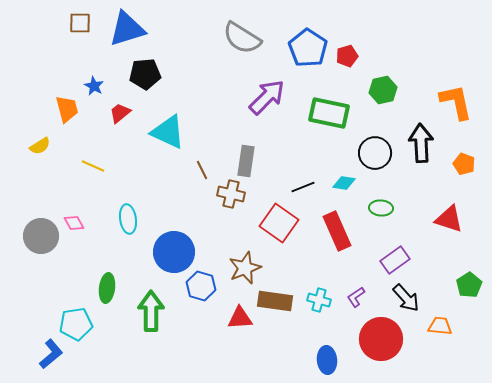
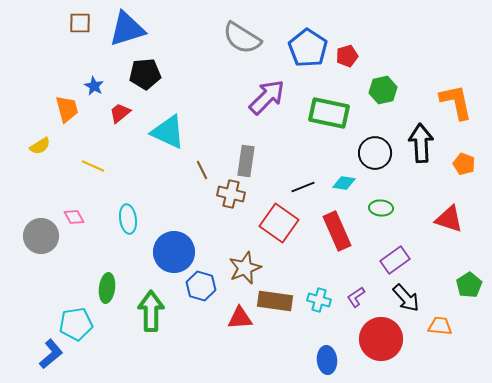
pink diamond at (74, 223): moved 6 px up
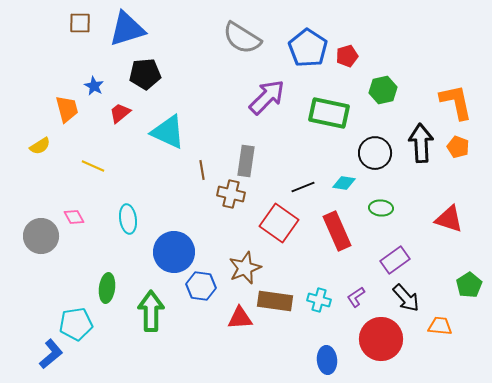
orange pentagon at (464, 164): moved 6 px left, 17 px up
brown line at (202, 170): rotated 18 degrees clockwise
blue hexagon at (201, 286): rotated 8 degrees counterclockwise
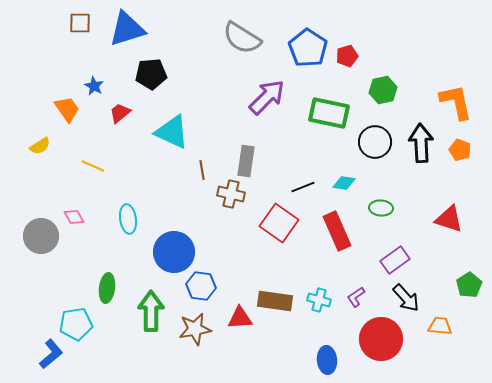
black pentagon at (145, 74): moved 6 px right
orange trapezoid at (67, 109): rotated 20 degrees counterclockwise
cyan triangle at (168, 132): moved 4 px right
orange pentagon at (458, 147): moved 2 px right, 3 px down
black circle at (375, 153): moved 11 px up
brown star at (245, 268): moved 50 px left, 61 px down; rotated 12 degrees clockwise
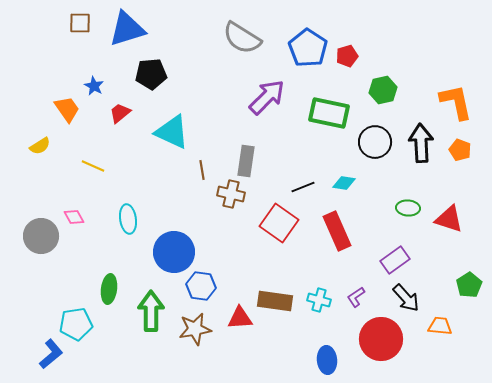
green ellipse at (381, 208): moved 27 px right
green ellipse at (107, 288): moved 2 px right, 1 px down
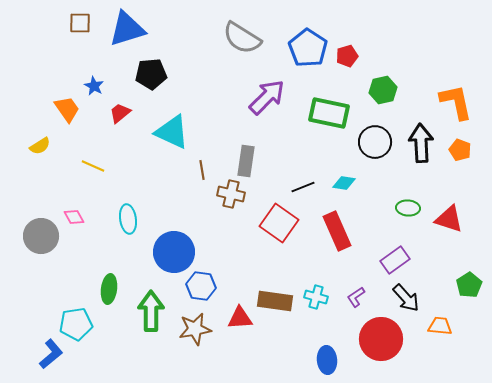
cyan cross at (319, 300): moved 3 px left, 3 px up
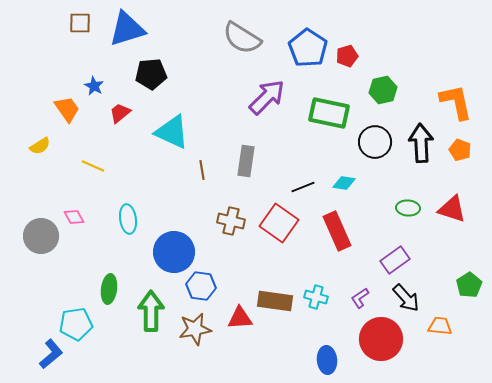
brown cross at (231, 194): moved 27 px down
red triangle at (449, 219): moved 3 px right, 10 px up
purple L-shape at (356, 297): moved 4 px right, 1 px down
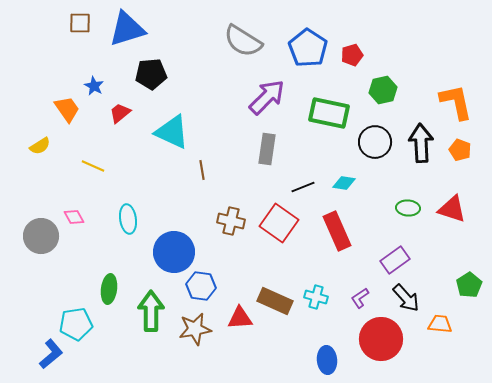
gray semicircle at (242, 38): moved 1 px right, 3 px down
red pentagon at (347, 56): moved 5 px right, 1 px up
gray rectangle at (246, 161): moved 21 px right, 12 px up
brown rectangle at (275, 301): rotated 16 degrees clockwise
orange trapezoid at (440, 326): moved 2 px up
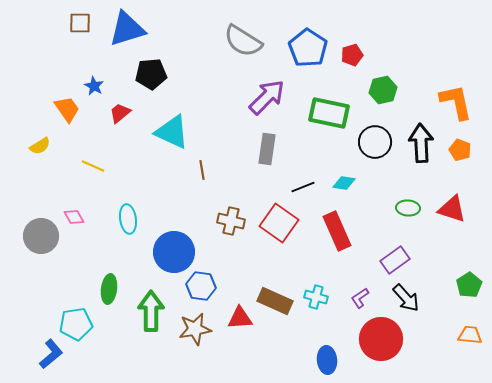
orange trapezoid at (440, 324): moved 30 px right, 11 px down
